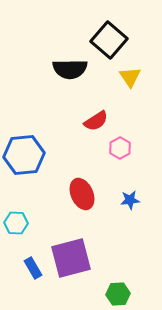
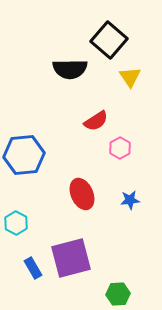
cyan hexagon: rotated 25 degrees clockwise
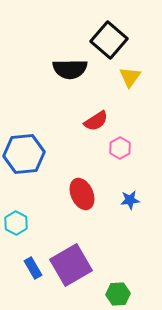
yellow triangle: rotated 10 degrees clockwise
blue hexagon: moved 1 px up
purple square: moved 7 px down; rotated 15 degrees counterclockwise
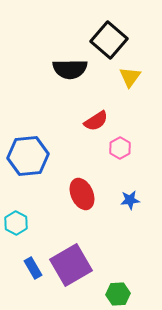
blue hexagon: moved 4 px right, 2 px down
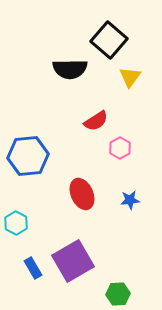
purple square: moved 2 px right, 4 px up
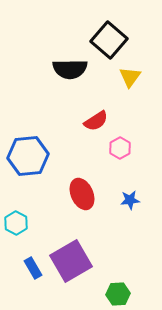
purple square: moved 2 px left
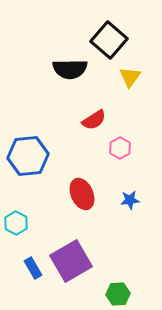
red semicircle: moved 2 px left, 1 px up
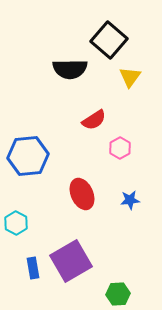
blue rectangle: rotated 20 degrees clockwise
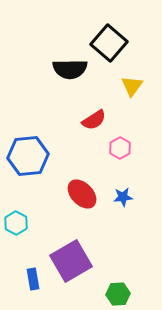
black square: moved 3 px down
yellow triangle: moved 2 px right, 9 px down
red ellipse: rotated 20 degrees counterclockwise
blue star: moved 7 px left, 3 px up
blue rectangle: moved 11 px down
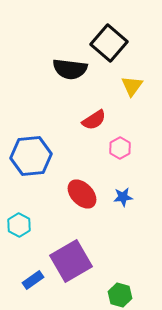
black semicircle: rotated 8 degrees clockwise
blue hexagon: moved 3 px right
cyan hexagon: moved 3 px right, 2 px down
blue rectangle: moved 1 px down; rotated 65 degrees clockwise
green hexagon: moved 2 px right, 1 px down; rotated 20 degrees clockwise
